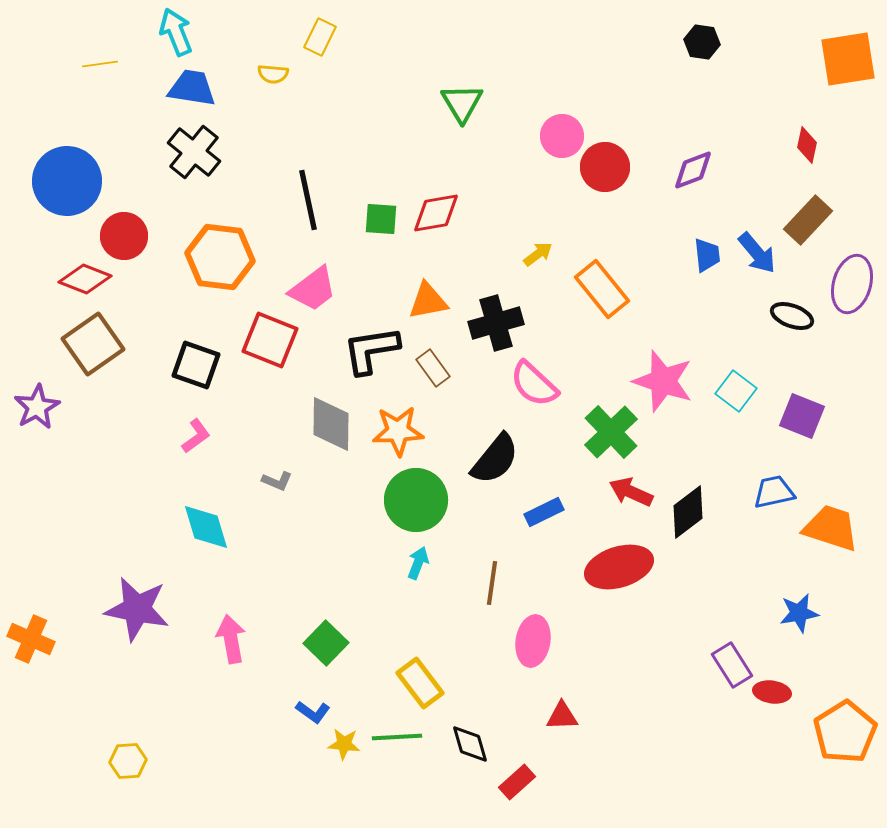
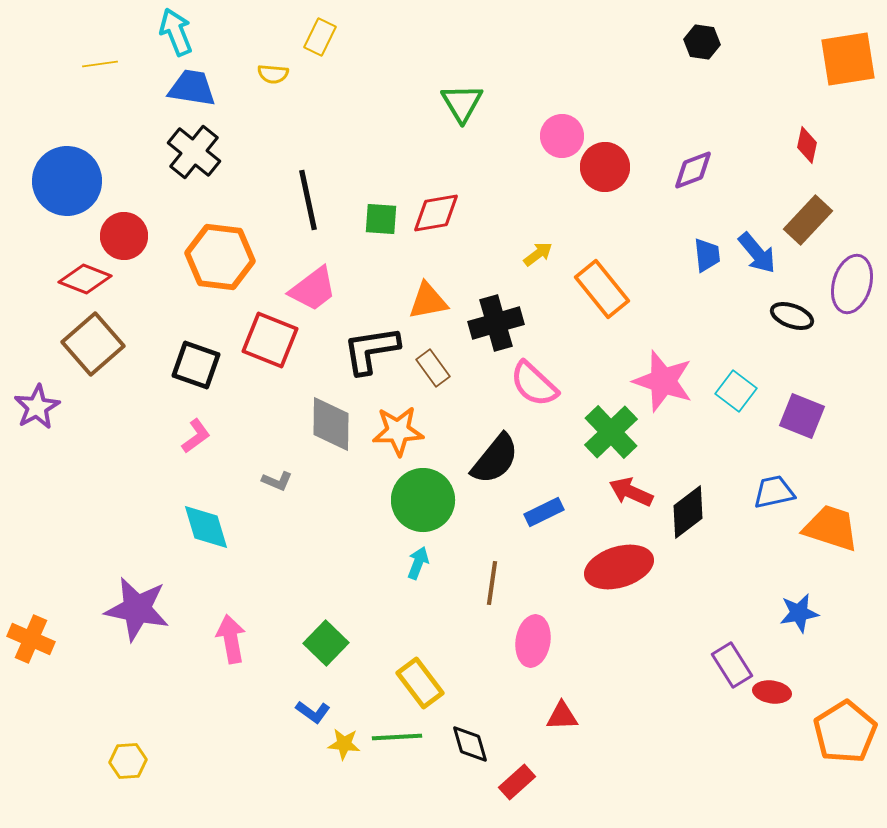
brown square at (93, 344): rotated 6 degrees counterclockwise
green circle at (416, 500): moved 7 px right
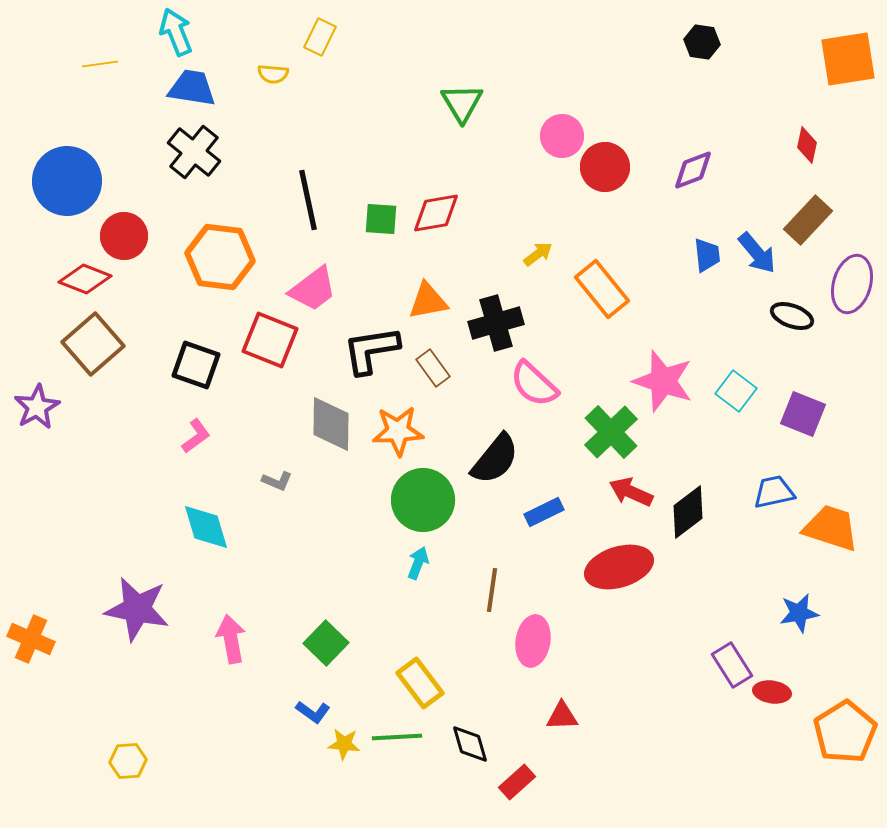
purple square at (802, 416): moved 1 px right, 2 px up
brown line at (492, 583): moved 7 px down
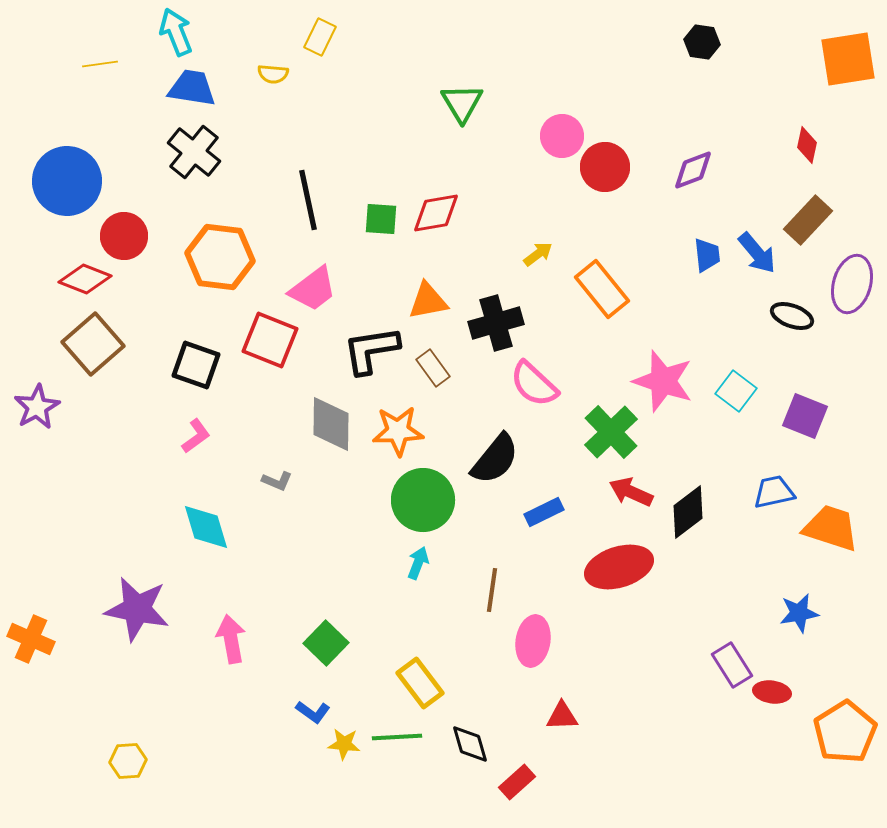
purple square at (803, 414): moved 2 px right, 2 px down
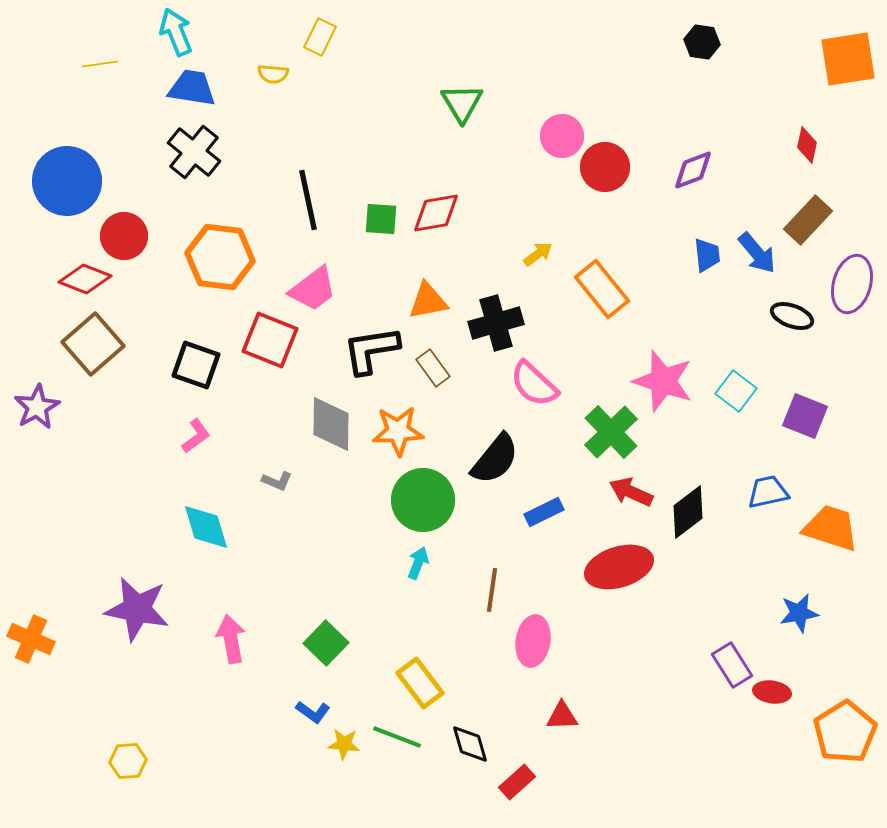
blue trapezoid at (774, 492): moved 6 px left
green line at (397, 737): rotated 24 degrees clockwise
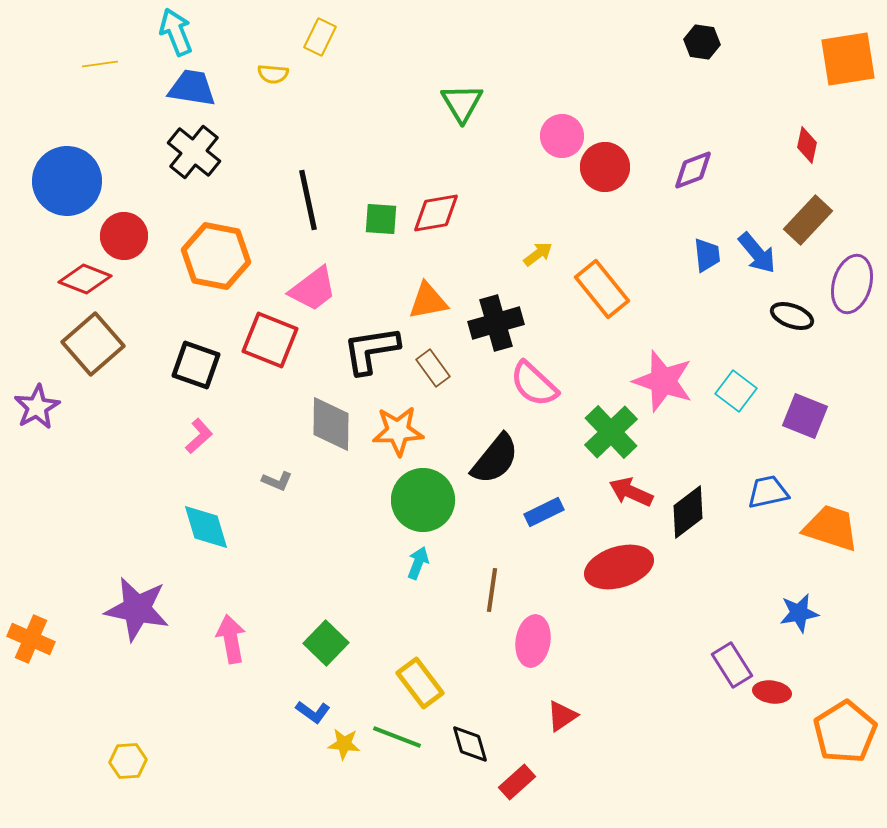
orange hexagon at (220, 257): moved 4 px left, 1 px up; rotated 4 degrees clockwise
pink L-shape at (196, 436): moved 3 px right; rotated 6 degrees counterclockwise
red triangle at (562, 716): rotated 32 degrees counterclockwise
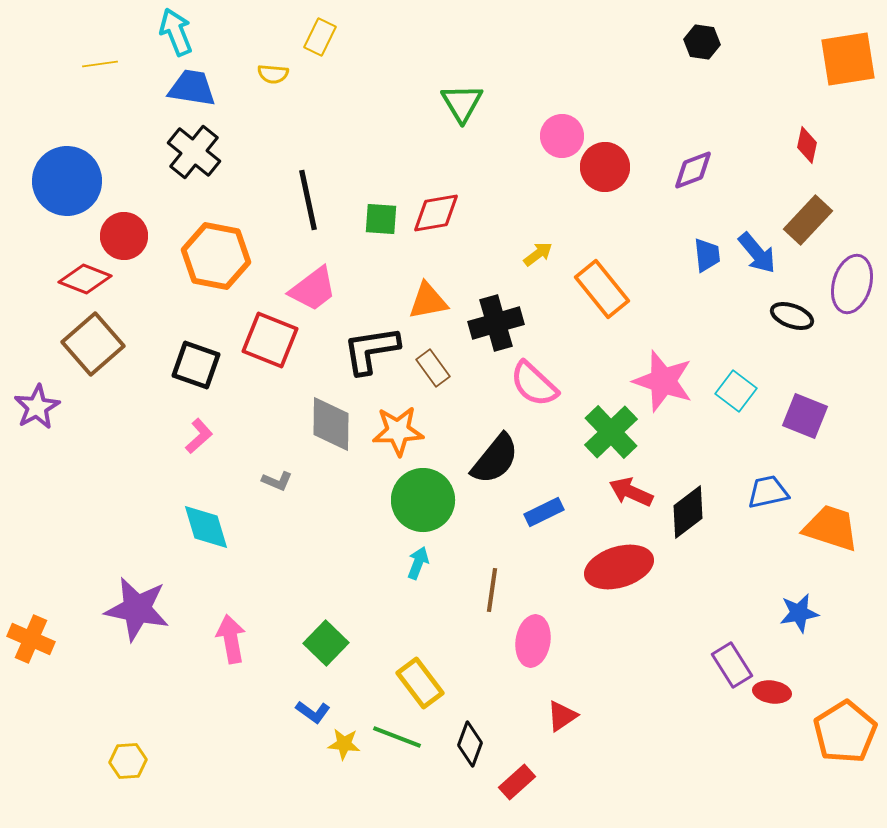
black diamond at (470, 744): rotated 36 degrees clockwise
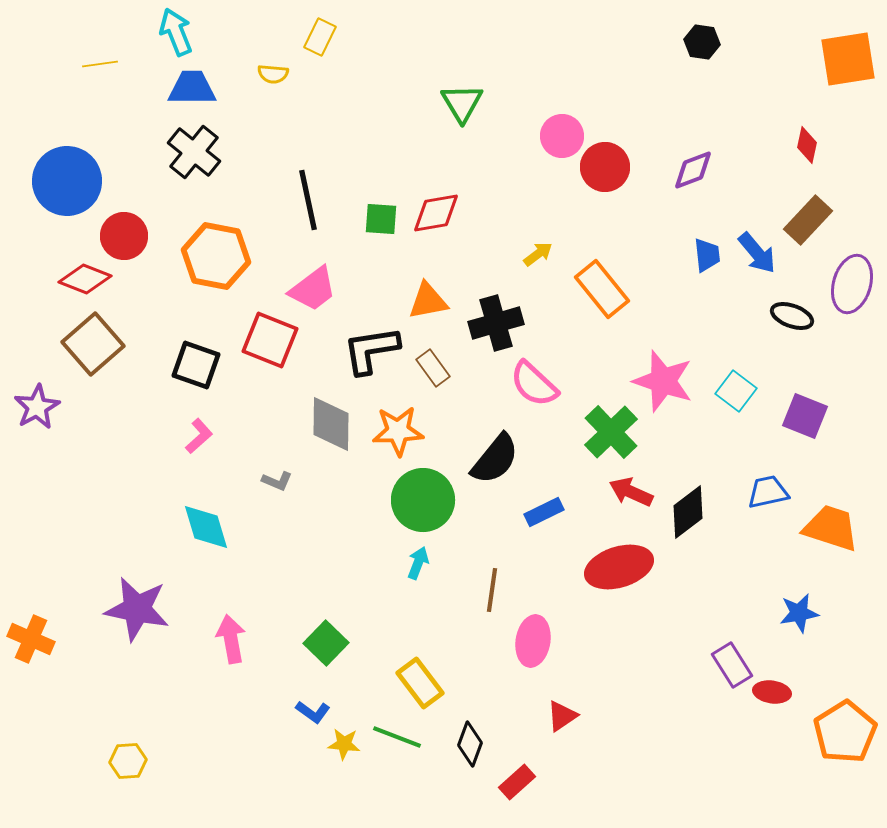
blue trapezoid at (192, 88): rotated 9 degrees counterclockwise
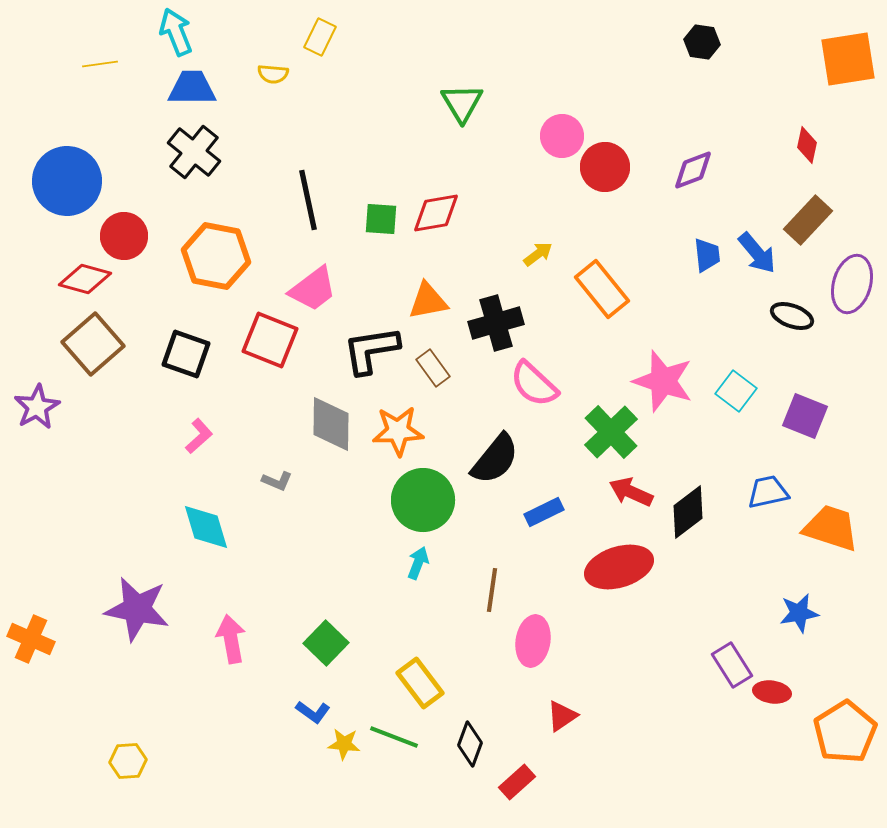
red diamond at (85, 279): rotated 6 degrees counterclockwise
black square at (196, 365): moved 10 px left, 11 px up
green line at (397, 737): moved 3 px left
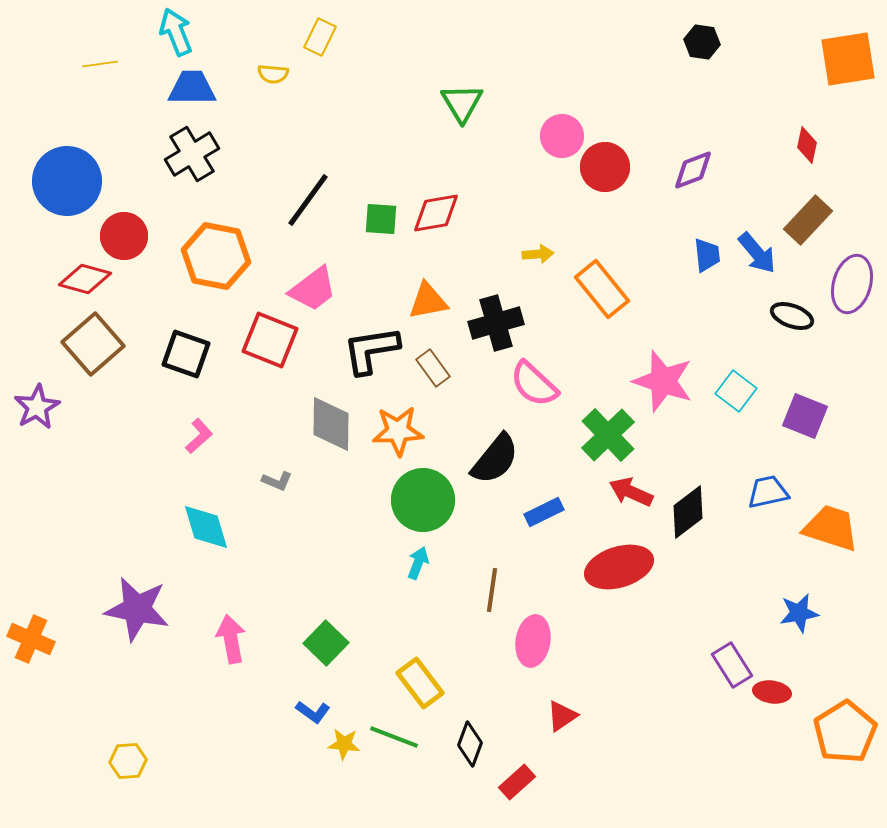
black cross at (194, 152): moved 2 px left, 2 px down; rotated 20 degrees clockwise
black line at (308, 200): rotated 48 degrees clockwise
yellow arrow at (538, 254): rotated 32 degrees clockwise
green cross at (611, 432): moved 3 px left, 3 px down
